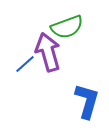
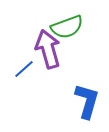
purple arrow: moved 3 px up
blue line: moved 1 px left, 5 px down
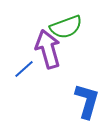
green semicircle: moved 1 px left
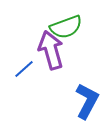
purple arrow: moved 3 px right, 1 px down
blue L-shape: rotated 12 degrees clockwise
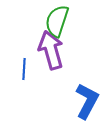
green semicircle: moved 9 px left, 6 px up; rotated 128 degrees clockwise
blue line: rotated 45 degrees counterclockwise
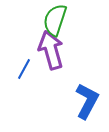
green semicircle: moved 2 px left, 1 px up
blue line: rotated 25 degrees clockwise
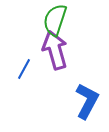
purple arrow: moved 4 px right
